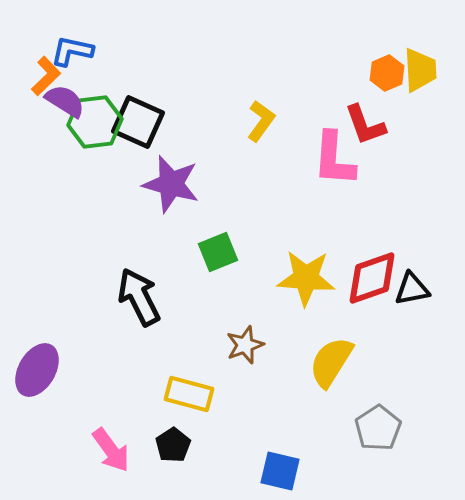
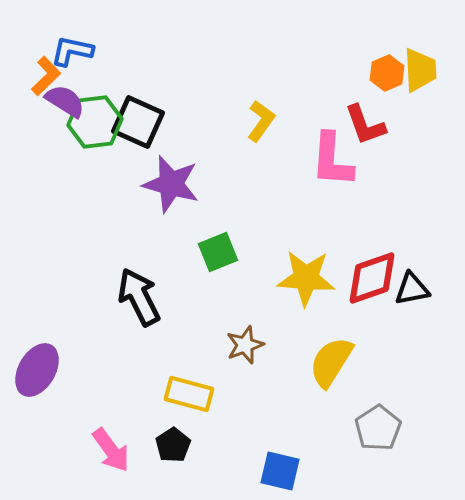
pink L-shape: moved 2 px left, 1 px down
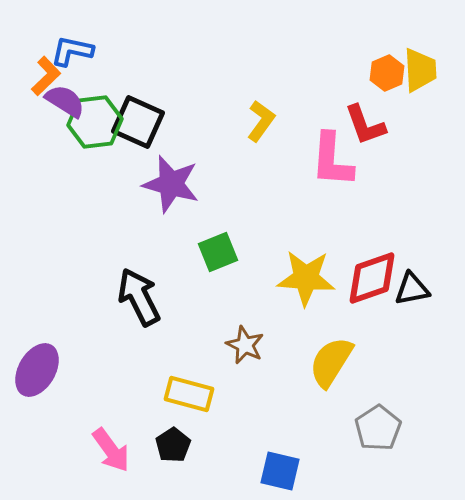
brown star: rotated 27 degrees counterclockwise
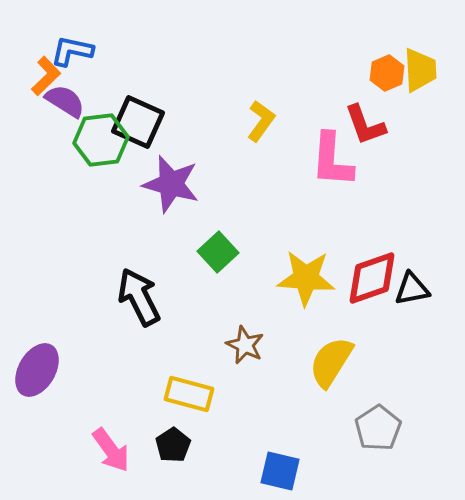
green hexagon: moved 6 px right, 18 px down
green square: rotated 21 degrees counterclockwise
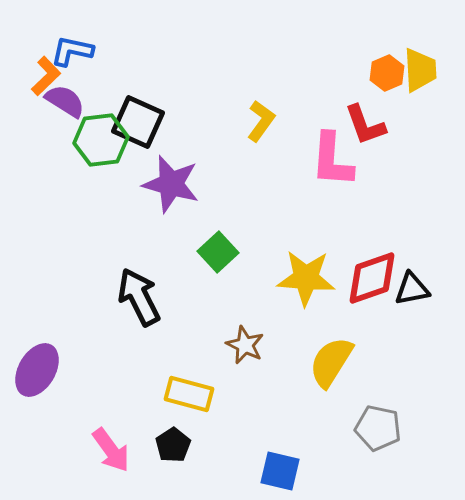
gray pentagon: rotated 27 degrees counterclockwise
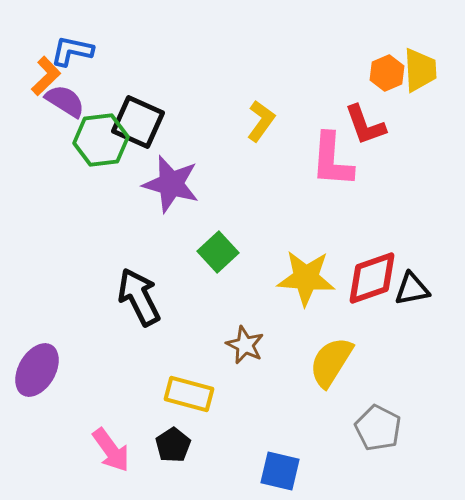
gray pentagon: rotated 15 degrees clockwise
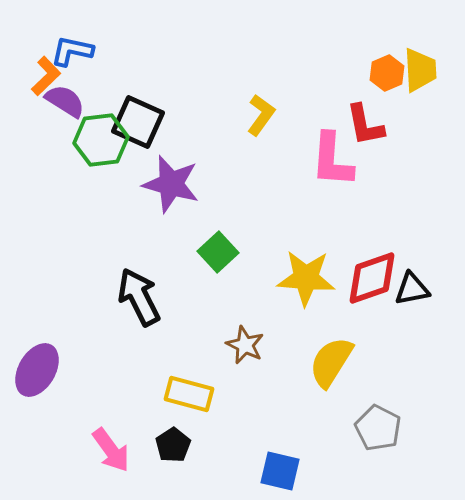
yellow L-shape: moved 6 px up
red L-shape: rotated 9 degrees clockwise
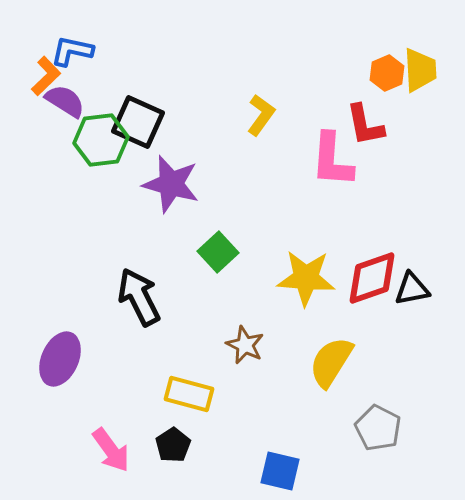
purple ellipse: moved 23 px right, 11 px up; rotated 6 degrees counterclockwise
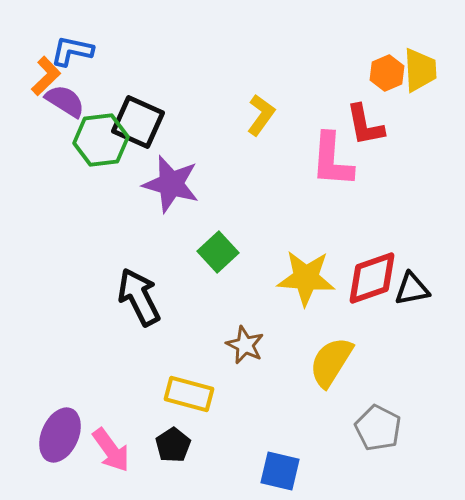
purple ellipse: moved 76 px down
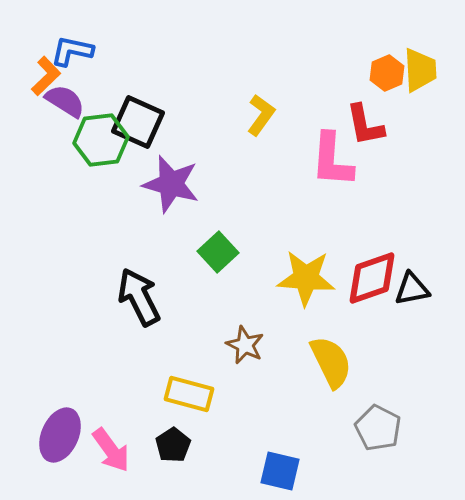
yellow semicircle: rotated 122 degrees clockwise
